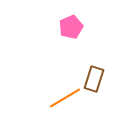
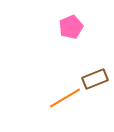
brown rectangle: moved 1 px right; rotated 50 degrees clockwise
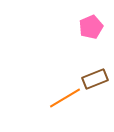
pink pentagon: moved 20 px right
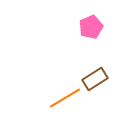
brown rectangle: rotated 10 degrees counterclockwise
